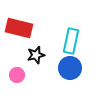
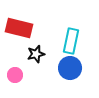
black star: moved 1 px up
pink circle: moved 2 px left
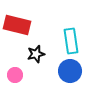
red rectangle: moved 2 px left, 3 px up
cyan rectangle: rotated 20 degrees counterclockwise
blue circle: moved 3 px down
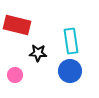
black star: moved 2 px right, 1 px up; rotated 18 degrees clockwise
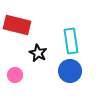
black star: rotated 24 degrees clockwise
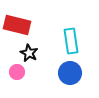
black star: moved 9 px left
blue circle: moved 2 px down
pink circle: moved 2 px right, 3 px up
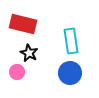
red rectangle: moved 6 px right, 1 px up
